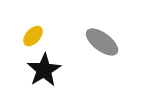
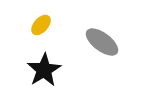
yellow ellipse: moved 8 px right, 11 px up
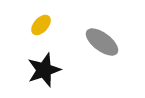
black star: rotated 12 degrees clockwise
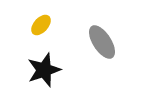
gray ellipse: rotated 20 degrees clockwise
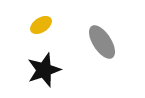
yellow ellipse: rotated 15 degrees clockwise
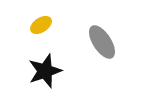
black star: moved 1 px right, 1 px down
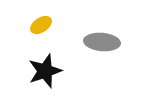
gray ellipse: rotated 52 degrees counterclockwise
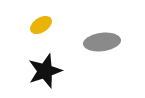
gray ellipse: rotated 12 degrees counterclockwise
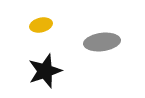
yellow ellipse: rotated 20 degrees clockwise
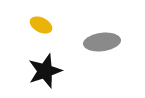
yellow ellipse: rotated 40 degrees clockwise
